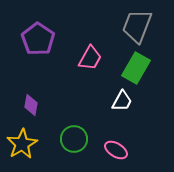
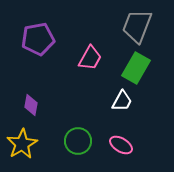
purple pentagon: rotated 28 degrees clockwise
green circle: moved 4 px right, 2 px down
pink ellipse: moved 5 px right, 5 px up
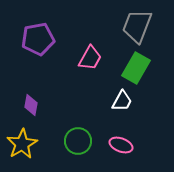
pink ellipse: rotated 10 degrees counterclockwise
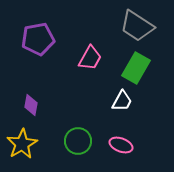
gray trapezoid: rotated 78 degrees counterclockwise
